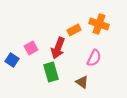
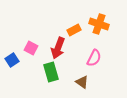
pink square: rotated 32 degrees counterclockwise
blue square: rotated 24 degrees clockwise
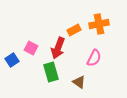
orange cross: rotated 30 degrees counterclockwise
brown triangle: moved 3 px left
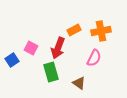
orange cross: moved 2 px right, 7 px down
brown triangle: moved 1 px down
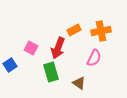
blue square: moved 2 px left, 5 px down
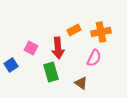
orange cross: moved 1 px down
red arrow: rotated 25 degrees counterclockwise
blue square: moved 1 px right
brown triangle: moved 2 px right
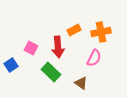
red arrow: moved 1 px up
green rectangle: rotated 30 degrees counterclockwise
